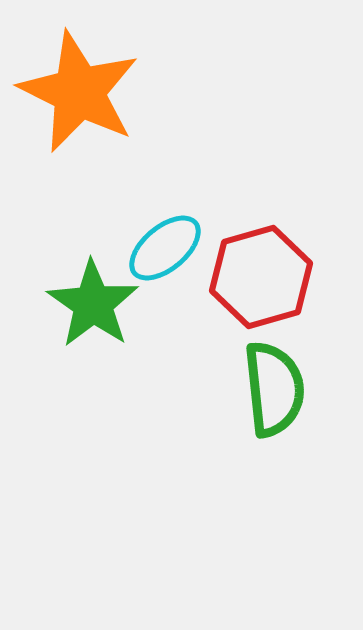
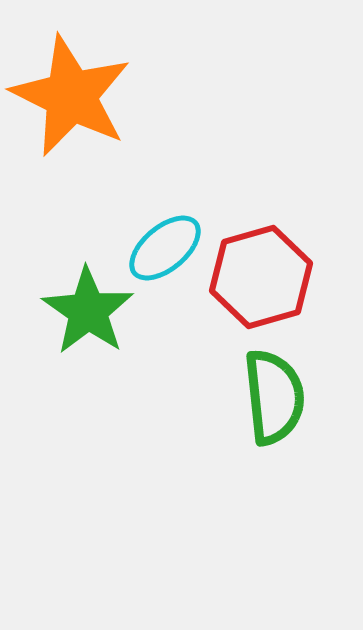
orange star: moved 8 px left, 4 px down
green star: moved 5 px left, 7 px down
green semicircle: moved 8 px down
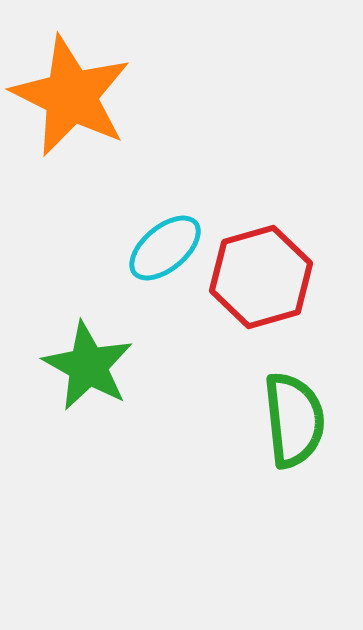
green star: moved 55 px down; rotated 6 degrees counterclockwise
green semicircle: moved 20 px right, 23 px down
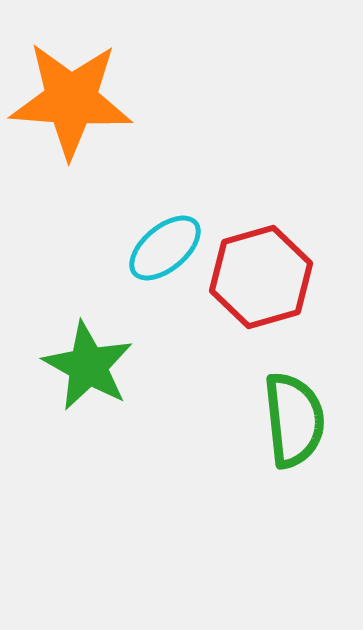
orange star: moved 4 px down; rotated 22 degrees counterclockwise
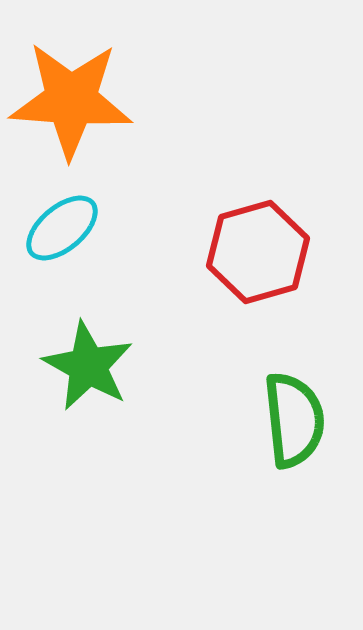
cyan ellipse: moved 103 px left, 20 px up
red hexagon: moved 3 px left, 25 px up
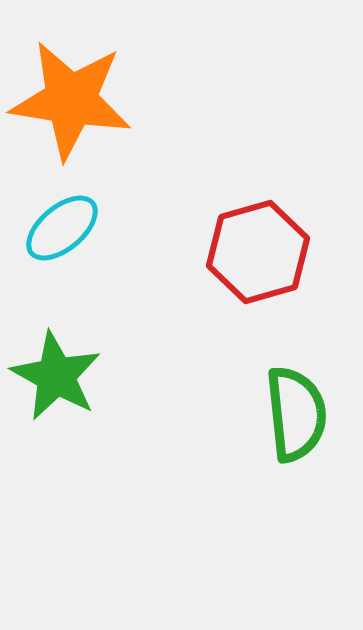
orange star: rotated 5 degrees clockwise
green star: moved 32 px left, 10 px down
green semicircle: moved 2 px right, 6 px up
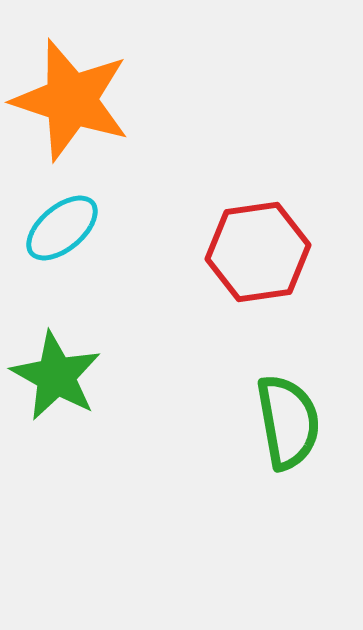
orange star: rotated 9 degrees clockwise
red hexagon: rotated 8 degrees clockwise
green semicircle: moved 8 px left, 8 px down; rotated 4 degrees counterclockwise
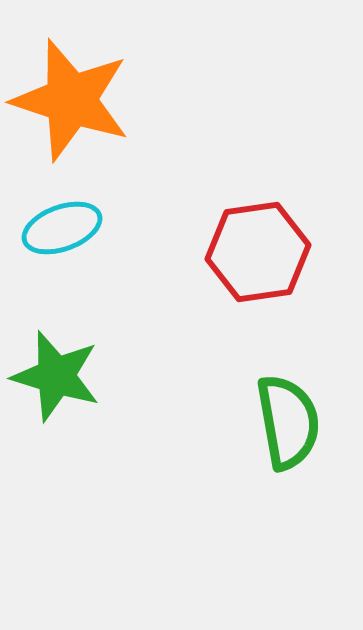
cyan ellipse: rotated 20 degrees clockwise
green star: rotated 12 degrees counterclockwise
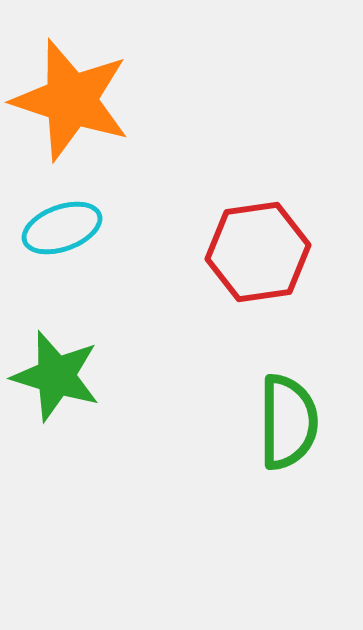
green semicircle: rotated 10 degrees clockwise
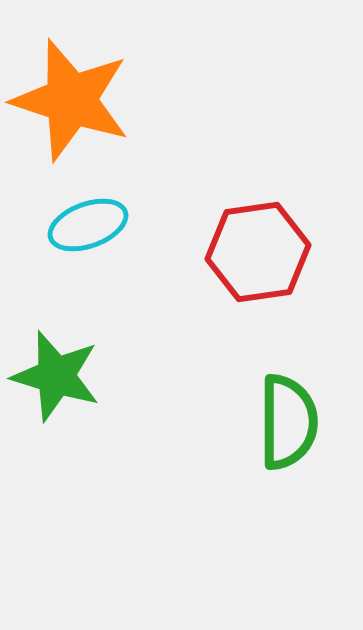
cyan ellipse: moved 26 px right, 3 px up
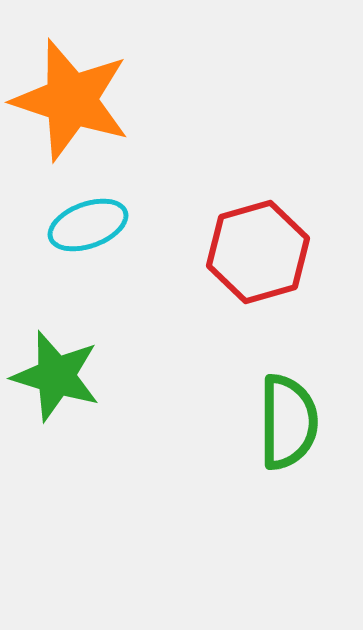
red hexagon: rotated 8 degrees counterclockwise
